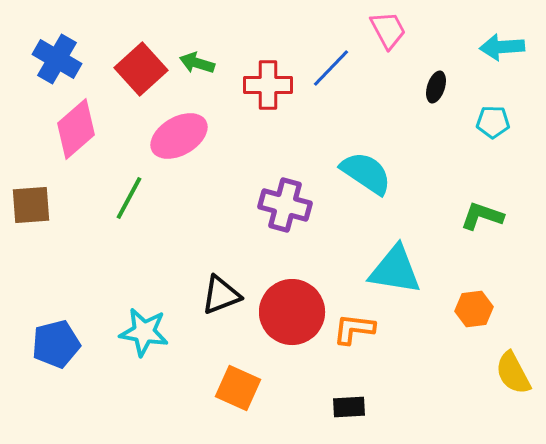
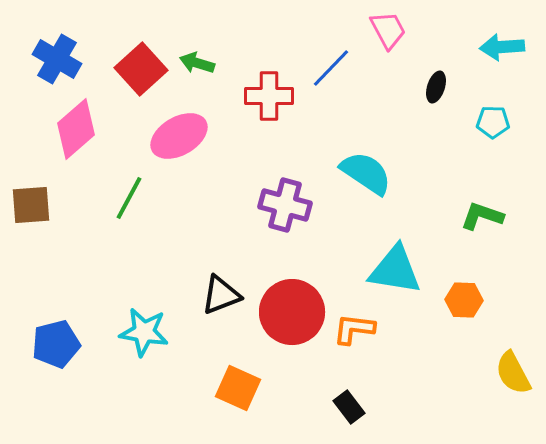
red cross: moved 1 px right, 11 px down
orange hexagon: moved 10 px left, 9 px up; rotated 9 degrees clockwise
black rectangle: rotated 56 degrees clockwise
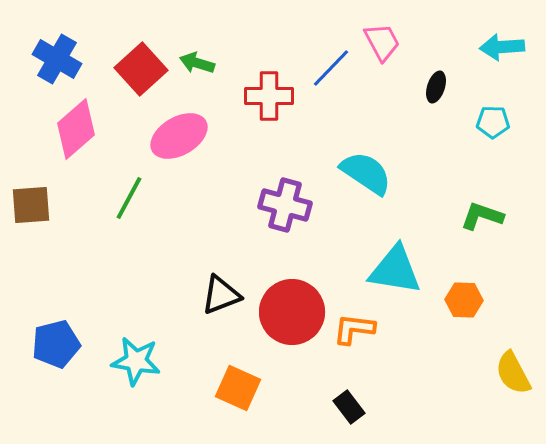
pink trapezoid: moved 6 px left, 12 px down
cyan star: moved 8 px left, 29 px down
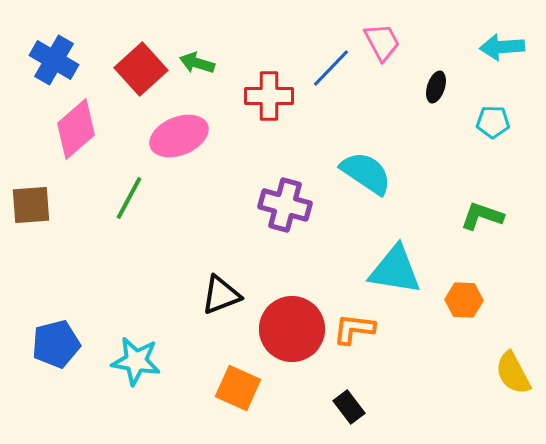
blue cross: moved 3 px left, 1 px down
pink ellipse: rotated 8 degrees clockwise
red circle: moved 17 px down
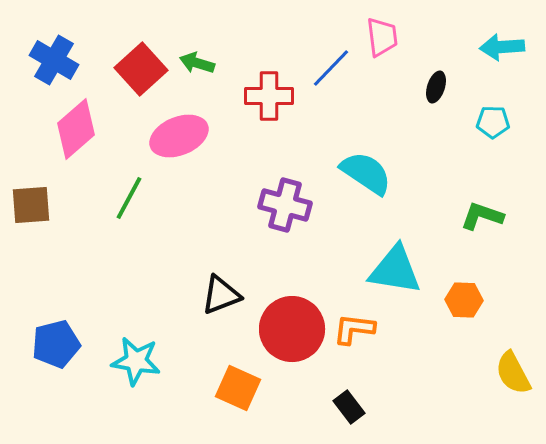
pink trapezoid: moved 5 px up; rotated 21 degrees clockwise
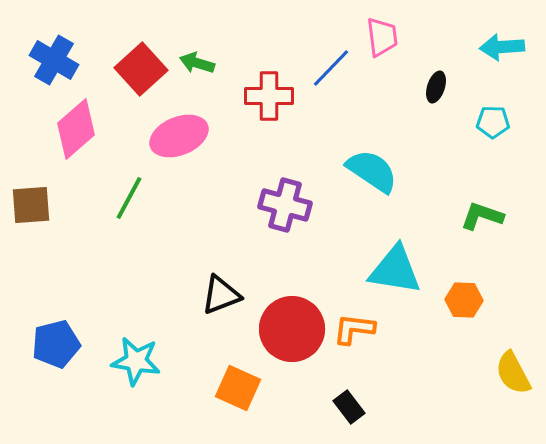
cyan semicircle: moved 6 px right, 2 px up
